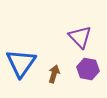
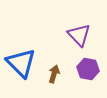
purple triangle: moved 1 px left, 2 px up
blue triangle: rotated 20 degrees counterclockwise
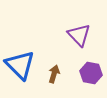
blue triangle: moved 1 px left, 2 px down
purple hexagon: moved 3 px right, 4 px down
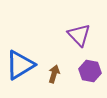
blue triangle: rotated 44 degrees clockwise
purple hexagon: moved 1 px left, 2 px up
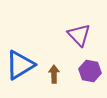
brown arrow: rotated 18 degrees counterclockwise
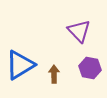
purple triangle: moved 4 px up
purple hexagon: moved 3 px up
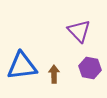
blue triangle: moved 2 px right, 1 px down; rotated 24 degrees clockwise
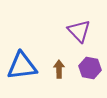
brown arrow: moved 5 px right, 5 px up
